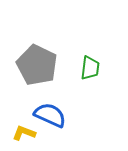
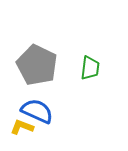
blue semicircle: moved 13 px left, 4 px up
yellow L-shape: moved 2 px left, 6 px up
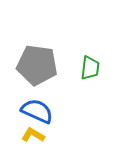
gray pentagon: rotated 18 degrees counterclockwise
yellow L-shape: moved 11 px right, 8 px down; rotated 10 degrees clockwise
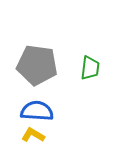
blue semicircle: rotated 20 degrees counterclockwise
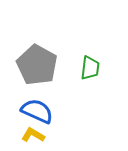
gray pentagon: rotated 21 degrees clockwise
blue semicircle: rotated 20 degrees clockwise
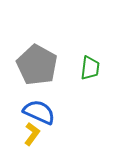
blue semicircle: moved 2 px right, 1 px down
yellow L-shape: moved 1 px left, 1 px up; rotated 95 degrees clockwise
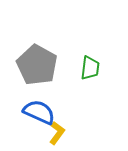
yellow L-shape: moved 25 px right, 1 px up
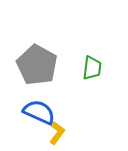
green trapezoid: moved 2 px right
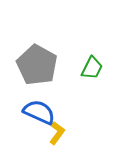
green trapezoid: rotated 20 degrees clockwise
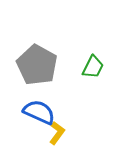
green trapezoid: moved 1 px right, 1 px up
